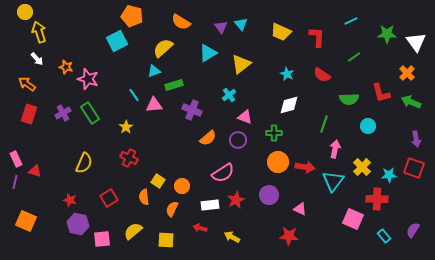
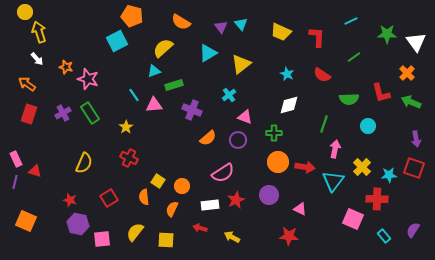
yellow semicircle at (133, 231): moved 2 px right, 1 px down; rotated 12 degrees counterclockwise
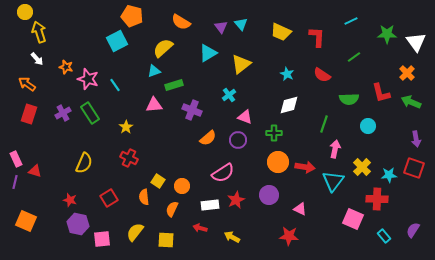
cyan line at (134, 95): moved 19 px left, 10 px up
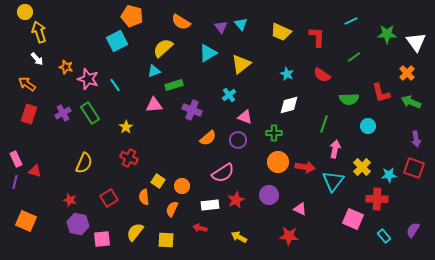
yellow arrow at (232, 237): moved 7 px right
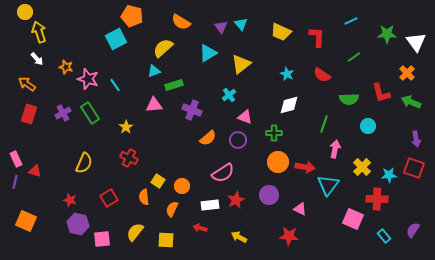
cyan square at (117, 41): moved 1 px left, 2 px up
cyan triangle at (333, 181): moved 5 px left, 4 px down
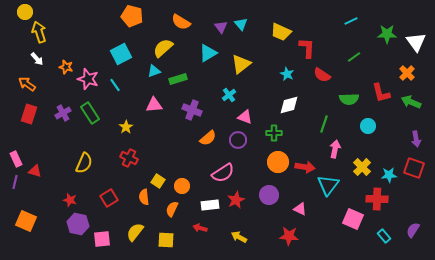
red L-shape at (317, 37): moved 10 px left, 11 px down
cyan square at (116, 39): moved 5 px right, 15 px down
green rectangle at (174, 85): moved 4 px right, 6 px up
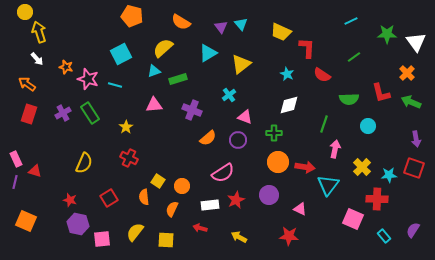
cyan line at (115, 85): rotated 40 degrees counterclockwise
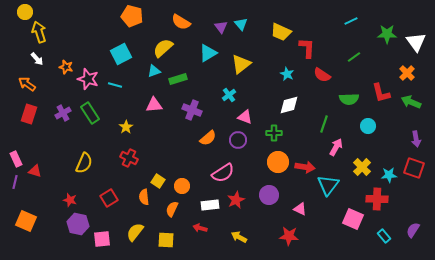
pink arrow at (335, 149): moved 1 px right, 2 px up; rotated 18 degrees clockwise
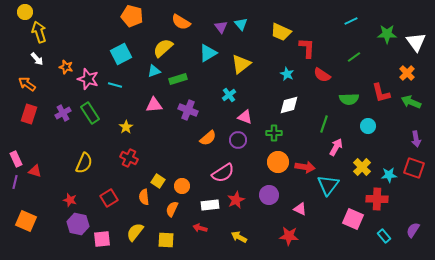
purple cross at (192, 110): moved 4 px left
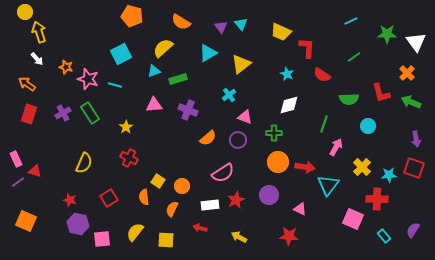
purple line at (15, 182): moved 3 px right; rotated 40 degrees clockwise
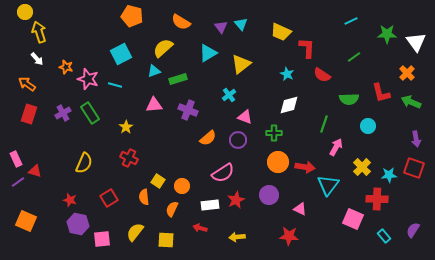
yellow arrow at (239, 237): moved 2 px left; rotated 35 degrees counterclockwise
